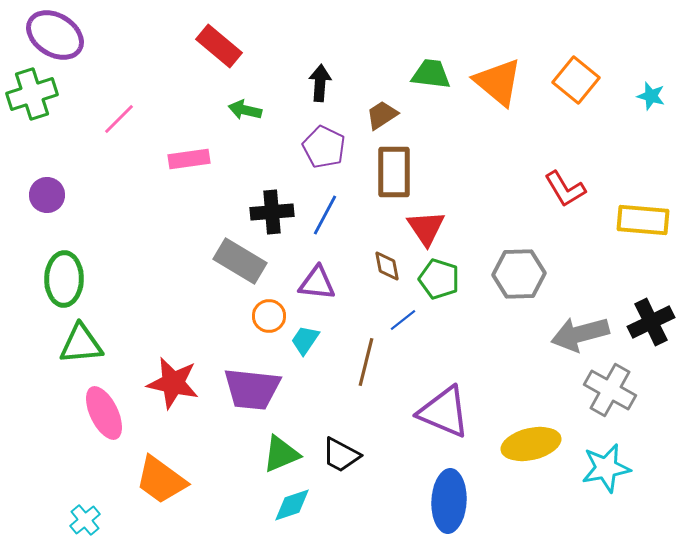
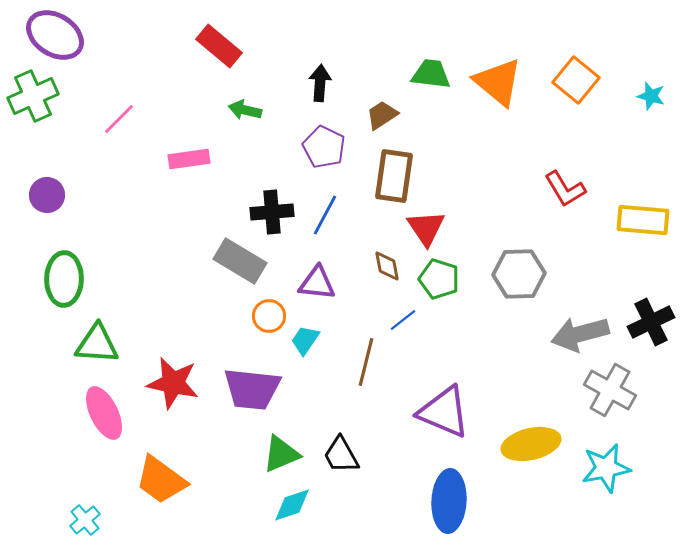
green cross at (32, 94): moved 1 px right, 2 px down; rotated 6 degrees counterclockwise
brown rectangle at (394, 172): moved 4 px down; rotated 8 degrees clockwise
green triangle at (81, 344): moved 16 px right; rotated 9 degrees clockwise
black trapezoid at (341, 455): rotated 33 degrees clockwise
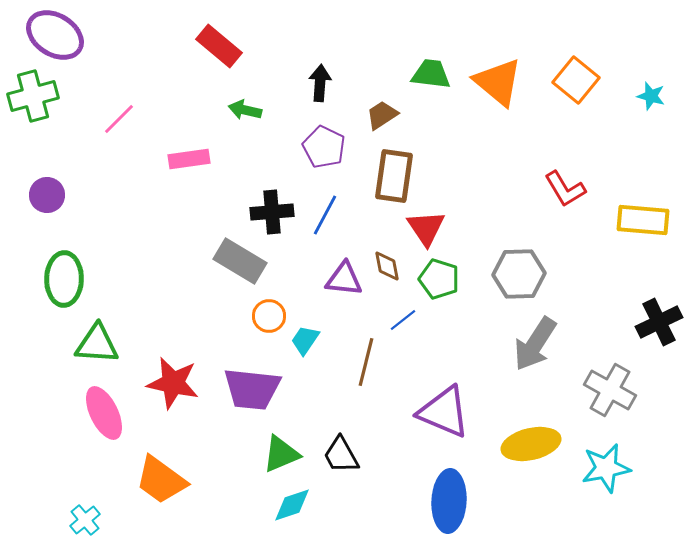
green cross at (33, 96): rotated 9 degrees clockwise
purple triangle at (317, 283): moved 27 px right, 4 px up
black cross at (651, 322): moved 8 px right
gray arrow at (580, 334): moved 45 px left, 10 px down; rotated 42 degrees counterclockwise
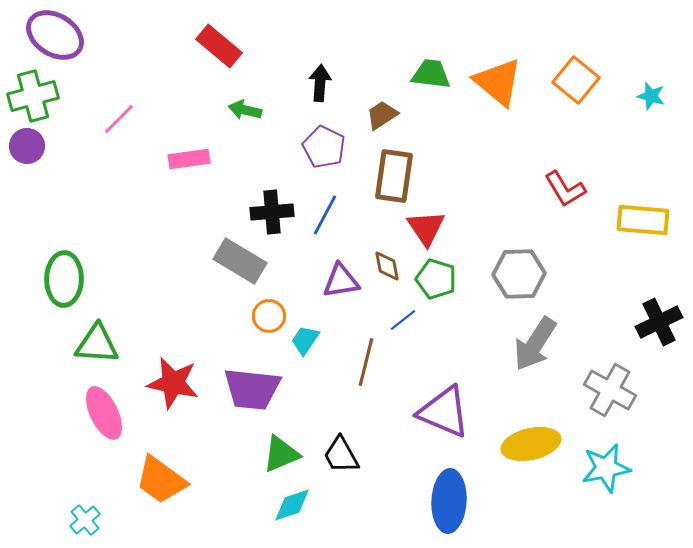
purple circle at (47, 195): moved 20 px left, 49 px up
purple triangle at (344, 279): moved 3 px left, 2 px down; rotated 15 degrees counterclockwise
green pentagon at (439, 279): moved 3 px left
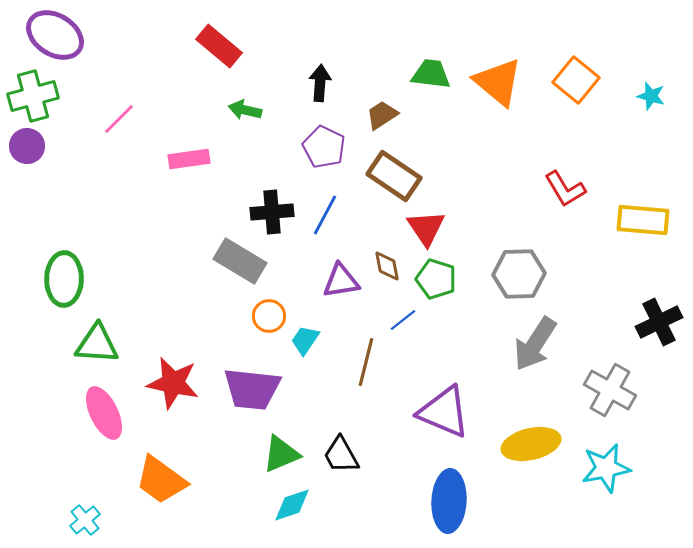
brown rectangle at (394, 176): rotated 64 degrees counterclockwise
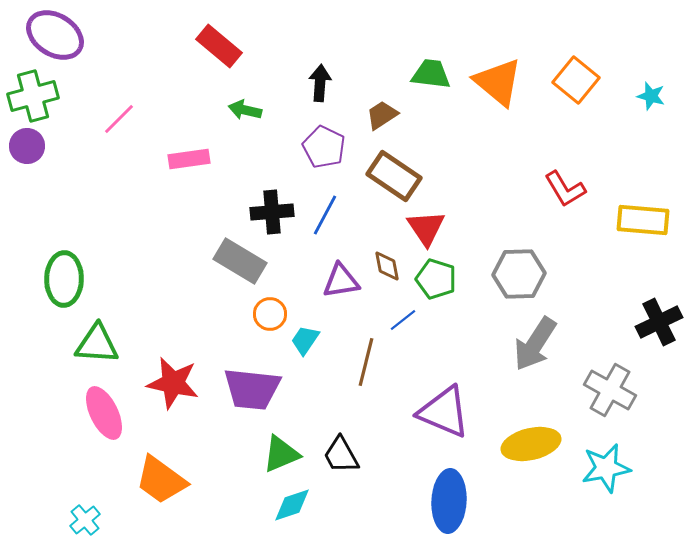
orange circle at (269, 316): moved 1 px right, 2 px up
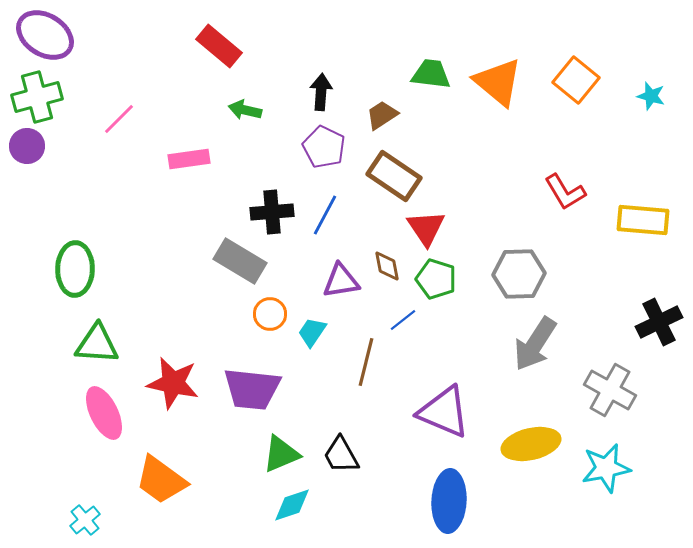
purple ellipse at (55, 35): moved 10 px left
black arrow at (320, 83): moved 1 px right, 9 px down
green cross at (33, 96): moved 4 px right, 1 px down
red L-shape at (565, 189): moved 3 px down
green ellipse at (64, 279): moved 11 px right, 10 px up
cyan trapezoid at (305, 340): moved 7 px right, 8 px up
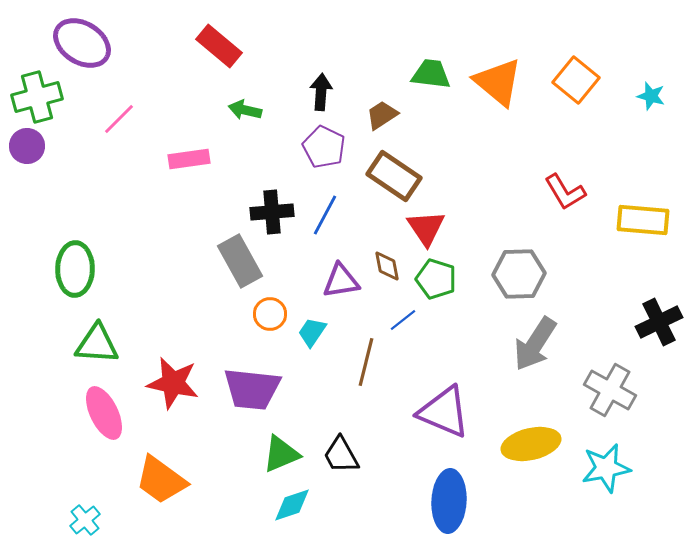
purple ellipse at (45, 35): moved 37 px right, 8 px down
gray rectangle at (240, 261): rotated 30 degrees clockwise
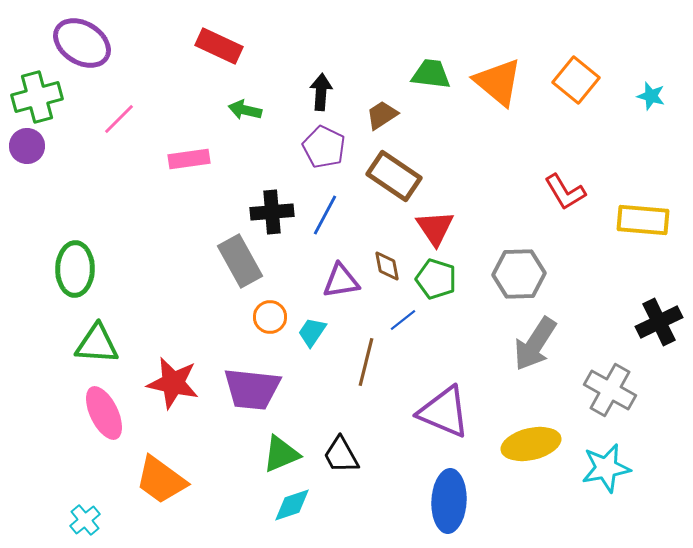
red rectangle at (219, 46): rotated 15 degrees counterclockwise
red triangle at (426, 228): moved 9 px right
orange circle at (270, 314): moved 3 px down
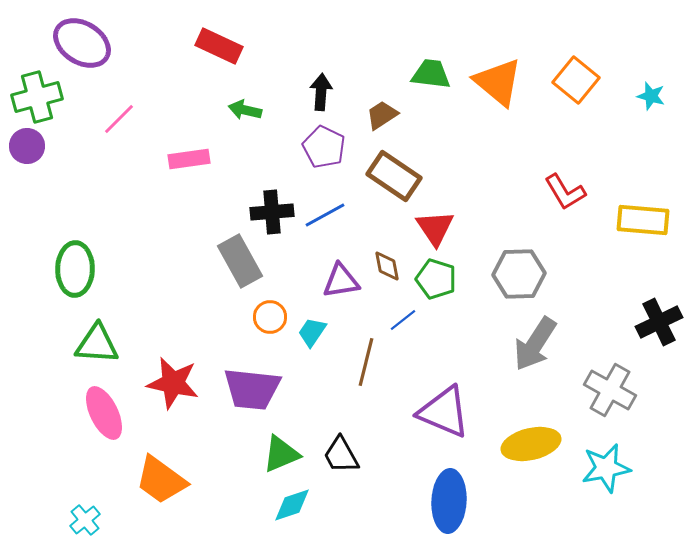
blue line at (325, 215): rotated 33 degrees clockwise
